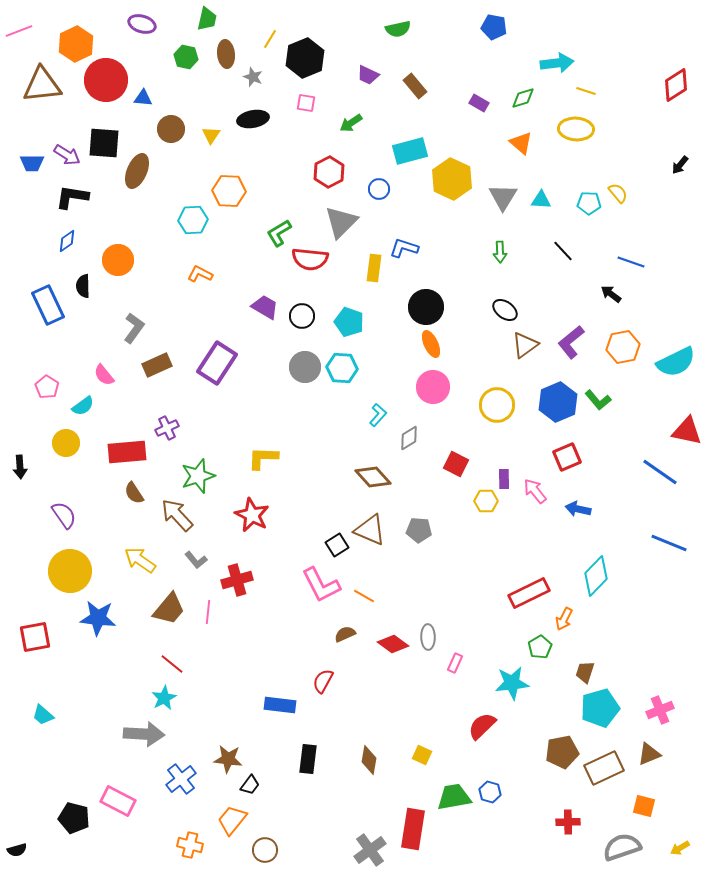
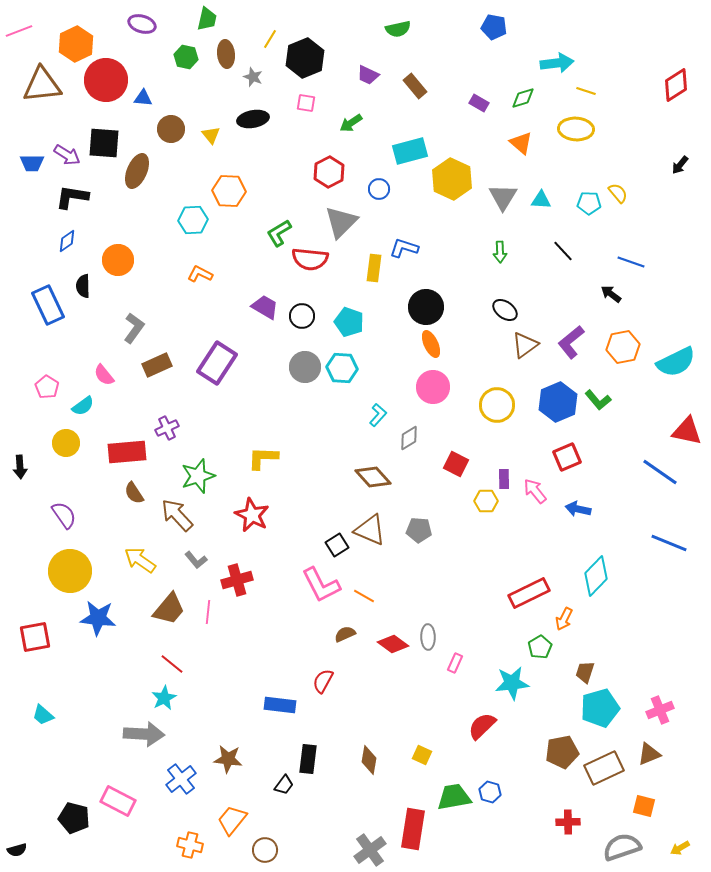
yellow triangle at (211, 135): rotated 12 degrees counterclockwise
black trapezoid at (250, 785): moved 34 px right
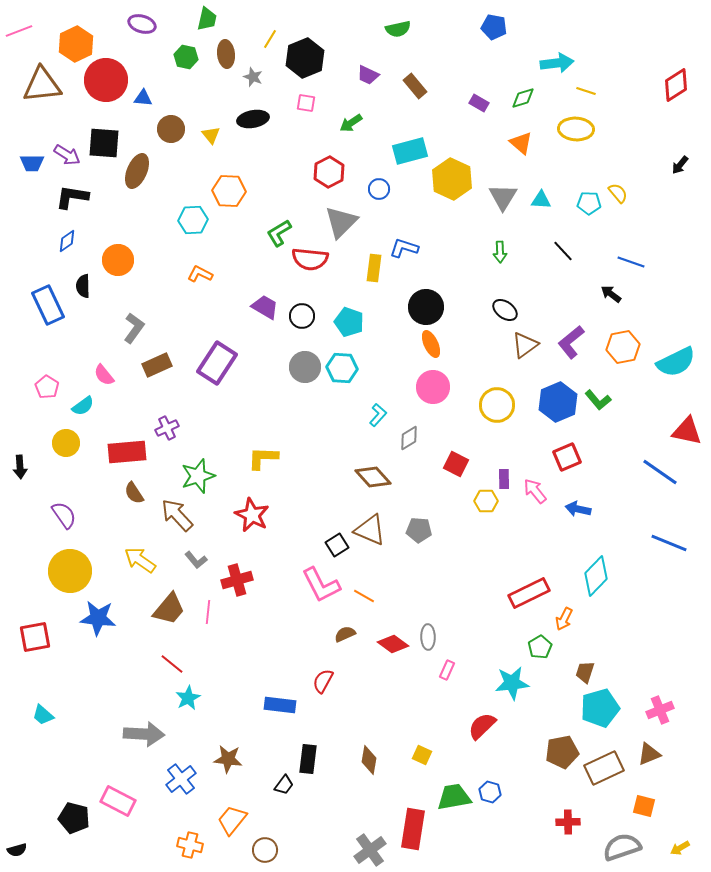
pink rectangle at (455, 663): moved 8 px left, 7 px down
cyan star at (164, 698): moved 24 px right
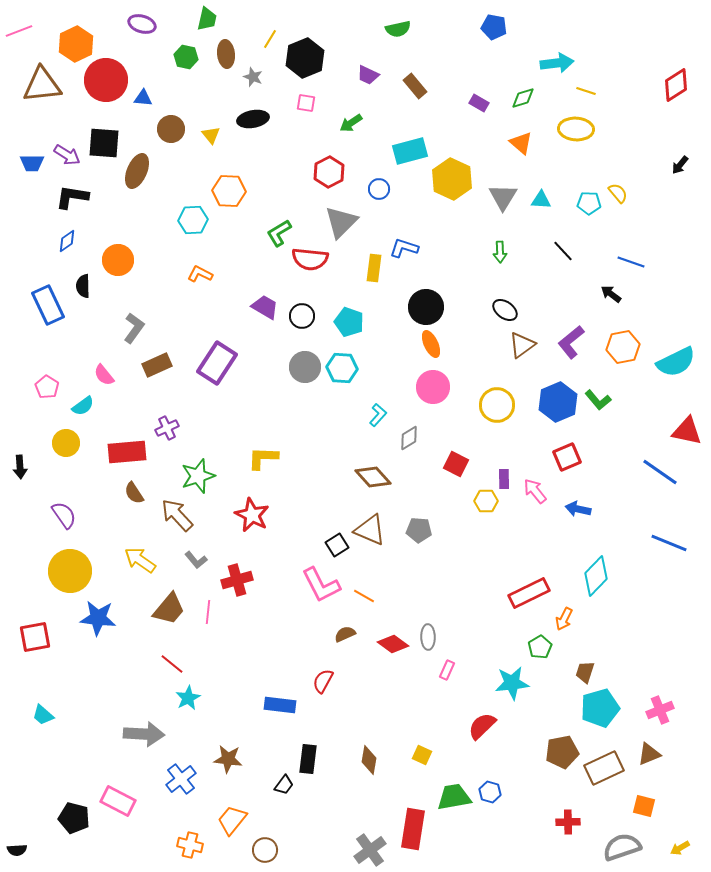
brown triangle at (525, 345): moved 3 px left
black semicircle at (17, 850): rotated 12 degrees clockwise
